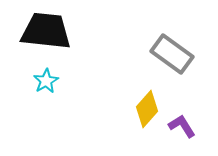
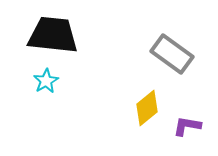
black trapezoid: moved 7 px right, 4 px down
yellow diamond: moved 1 px up; rotated 9 degrees clockwise
purple L-shape: moved 5 px right; rotated 48 degrees counterclockwise
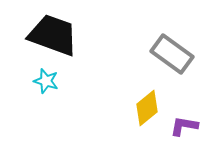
black trapezoid: rotated 14 degrees clockwise
cyan star: rotated 25 degrees counterclockwise
purple L-shape: moved 3 px left
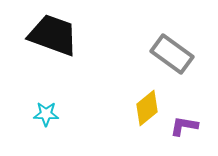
cyan star: moved 33 px down; rotated 15 degrees counterclockwise
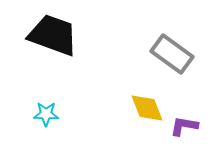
yellow diamond: rotated 72 degrees counterclockwise
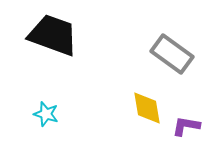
yellow diamond: rotated 12 degrees clockwise
cyan star: rotated 15 degrees clockwise
purple L-shape: moved 2 px right
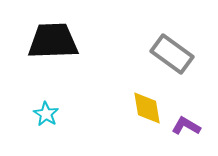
black trapezoid: moved 6 px down; rotated 22 degrees counterclockwise
cyan star: rotated 15 degrees clockwise
purple L-shape: rotated 20 degrees clockwise
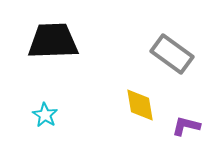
yellow diamond: moved 7 px left, 3 px up
cyan star: moved 1 px left, 1 px down
purple L-shape: rotated 16 degrees counterclockwise
